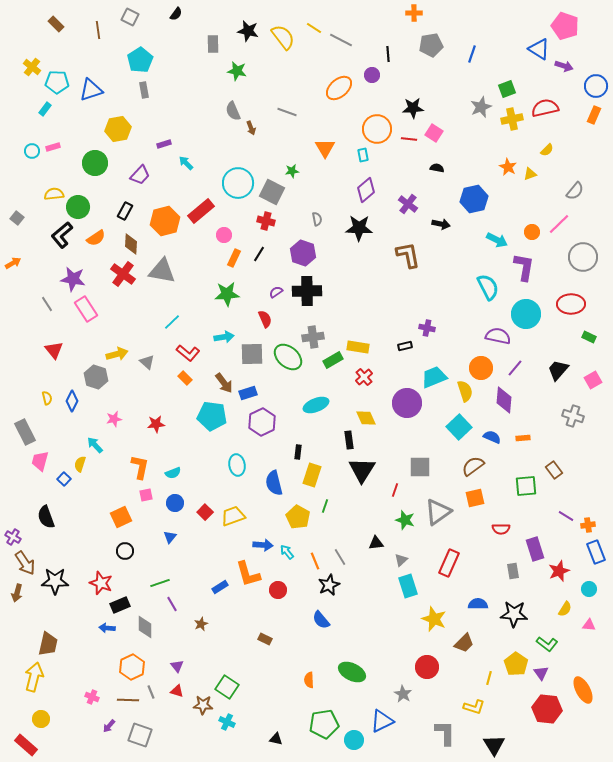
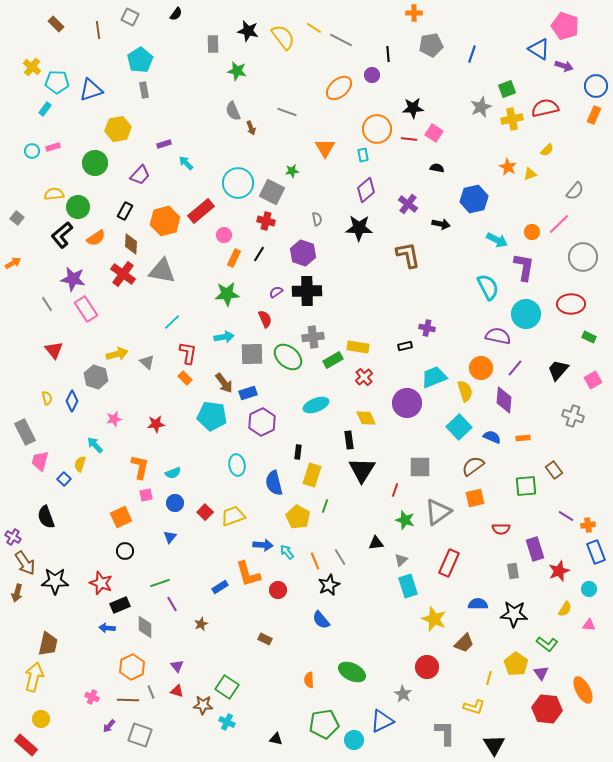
red L-shape at (188, 353): rotated 120 degrees counterclockwise
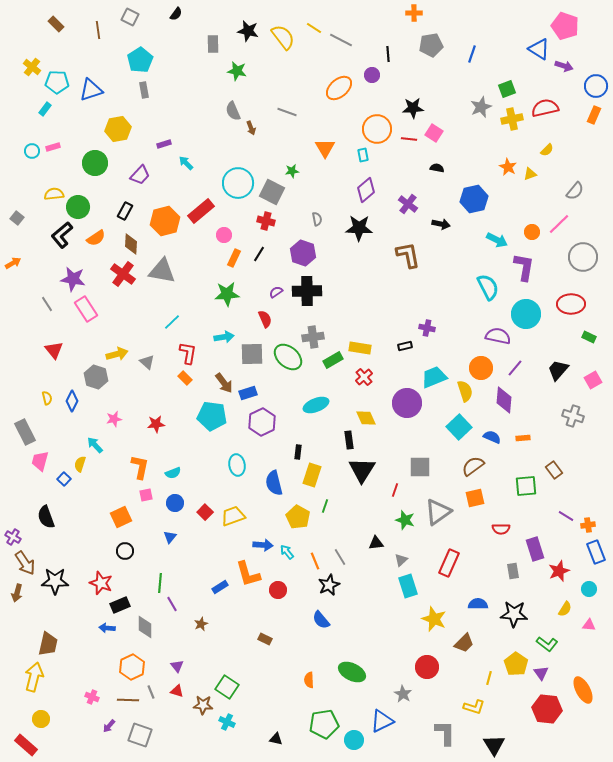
yellow rectangle at (358, 347): moved 2 px right, 1 px down
green line at (160, 583): rotated 66 degrees counterclockwise
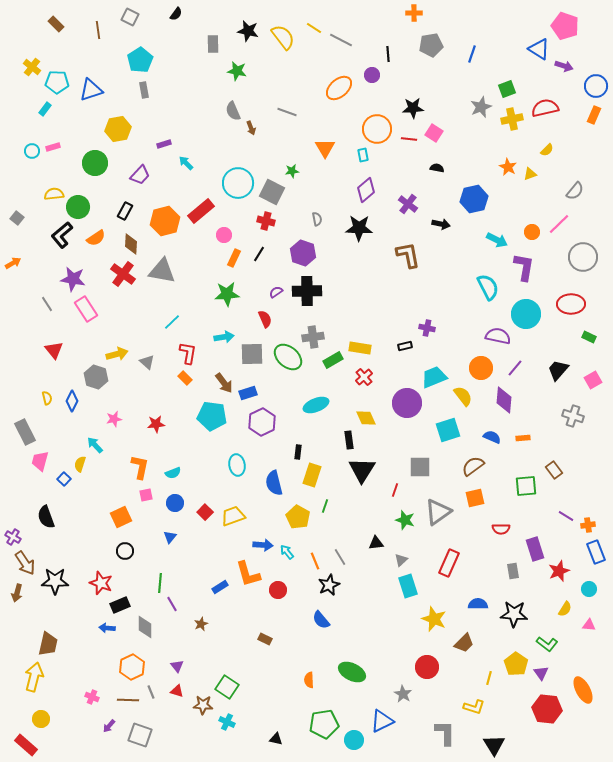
yellow semicircle at (465, 391): moved 2 px left, 5 px down; rotated 20 degrees counterclockwise
cyan square at (459, 427): moved 11 px left, 3 px down; rotated 25 degrees clockwise
